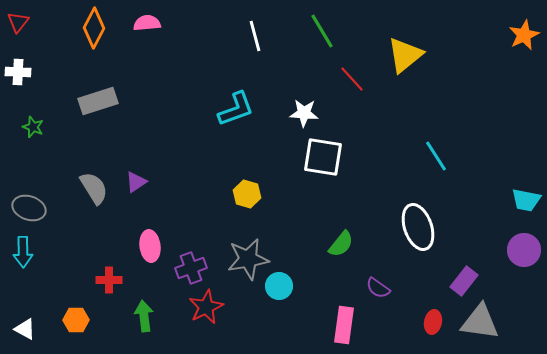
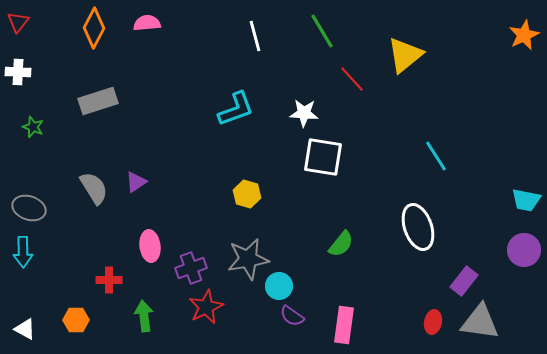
purple semicircle: moved 86 px left, 28 px down
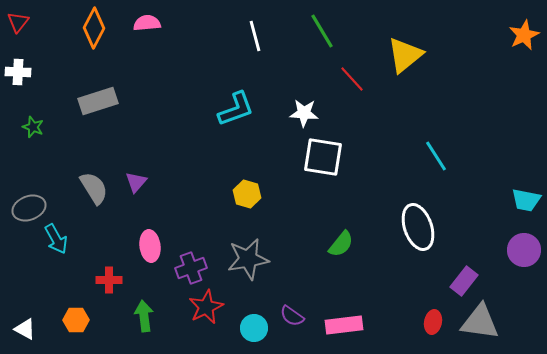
purple triangle: rotated 15 degrees counterclockwise
gray ellipse: rotated 40 degrees counterclockwise
cyan arrow: moved 33 px right, 13 px up; rotated 28 degrees counterclockwise
cyan circle: moved 25 px left, 42 px down
pink rectangle: rotated 75 degrees clockwise
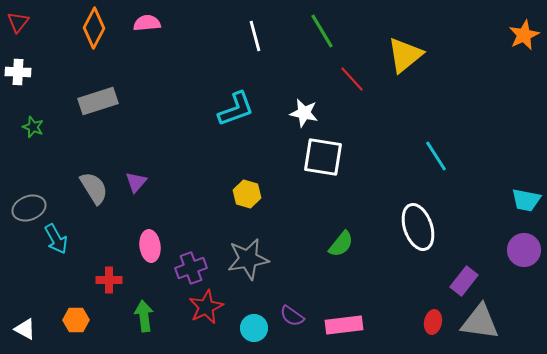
white star: rotated 8 degrees clockwise
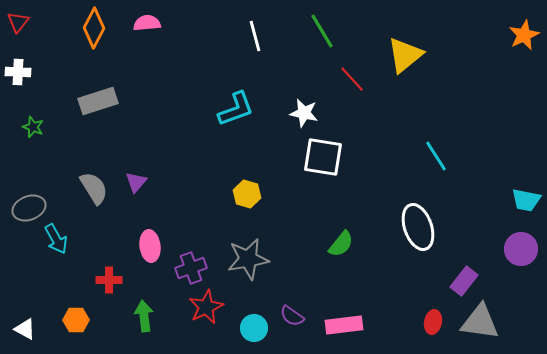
purple circle: moved 3 px left, 1 px up
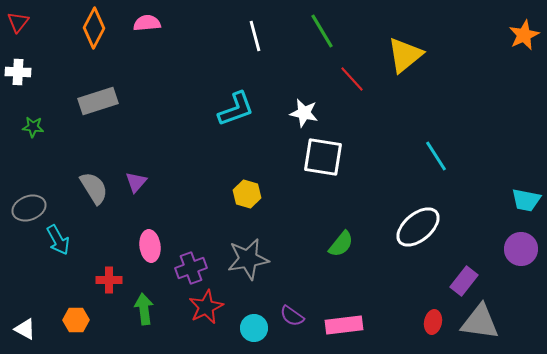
green star: rotated 15 degrees counterclockwise
white ellipse: rotated 69 degrees clockwise
cyan arrow: moved 2 px right, 1 px down
green arrow: moved 7 px up
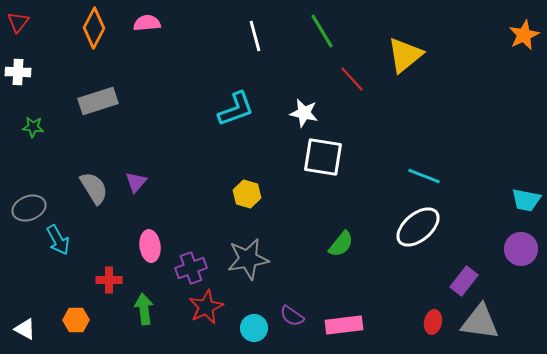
cyan line: moved 12 px left, 20 px down; rotated 36 degrees counterclockwise
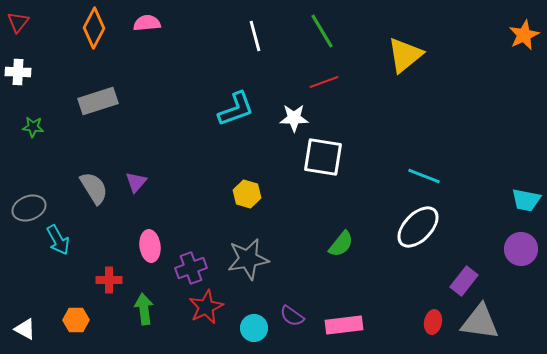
red line: moved 28 px left, 3 px down; rotated 68 degrees counterclockwise
white star: moved 10 px left, 5 px down; rotated 12 degrees counterclockwise
white ellipse: rotated 6 degrees counterclockwise
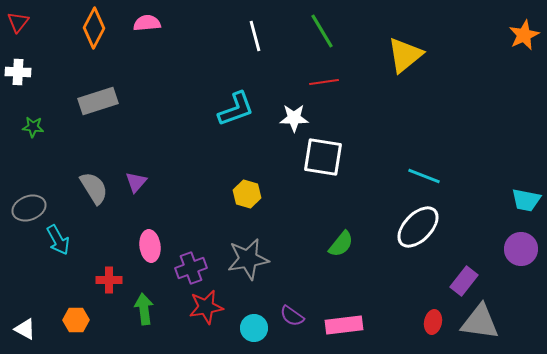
red line: rotated 12 degrees clockwise
red star: rotated 16 degrees clockwise
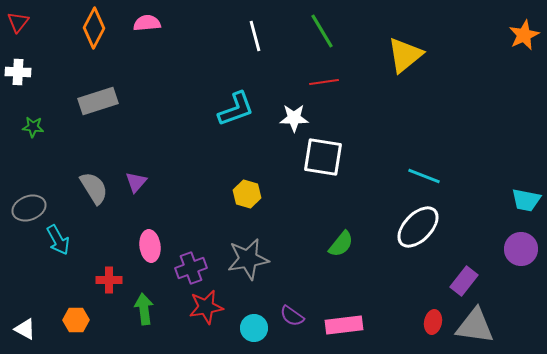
gray triangle: moved 5 px left, 4 px down
